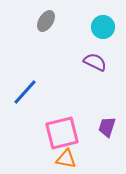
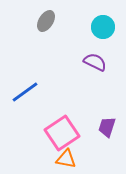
blue line: rotated 12 degrees clockwise
pink square: rotated 20 degrees counterclockwise
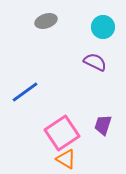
gray ellipse: rotated 40 degrees clockwise
purple trapezoid: moved 4 px left, 2 px up
orange triangle: rotated 20 degrees clockwise
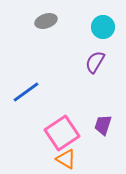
purple semicircle: rotated 85 degrees counterclockwise
blue line: moved 1 px right
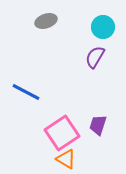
purple semicircle: moved 5 px up
blue line: rotated 64 degrees clockwise
purple trapezoid: moved 5 px left
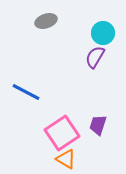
cyan circle: moved 6 px down
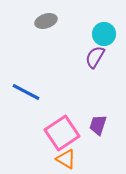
cyan circle: moved 1 px right, 1 px down
